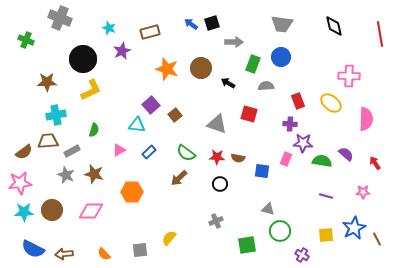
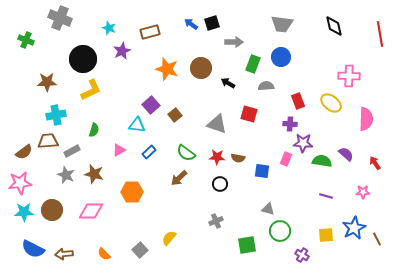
gray square at (140, 250): rotated 35 degrees counterclockwise
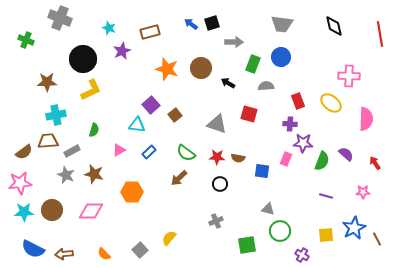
green semicircle at (322, 161): rotated 102 degrees clockwise
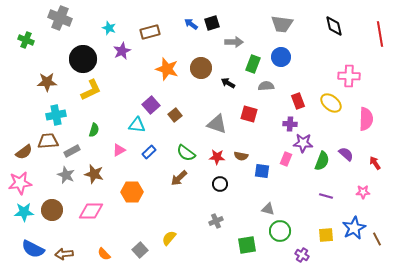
brown semicircle at (238, 158): moved 3 px right, 2 px up
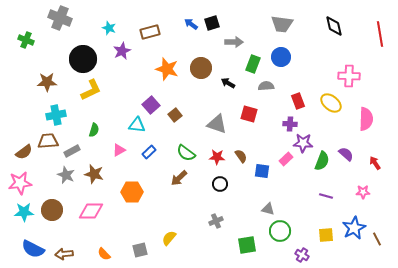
brown semicircle at (241, 156): rotated 136 degrees counterclockwise
pink rectangle at (286, 159): rotated 24 degrees clockwise
gray square at (140, 250): rotated 28 degrees clockwise
